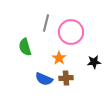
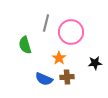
green semicircle: moved 2 px up
black star: moved 1 px right, 1 px down
brown cross: moved 1 px right, 1 px up
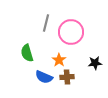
green semicircle: moved 2 px right, 8 px down
orange star: moved 2 px down
blue semicircle: moved 2 px up
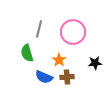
gray line: moved 7 px left, 6 px down
pink circle: moved 2 px right
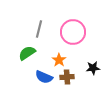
green semicircle: rotated 72 degrees clockwise
black star: moved 2 px left, 5 px down
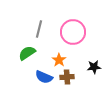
black star: moved 1 px right, 1 px up
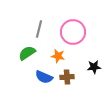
orange star: moved 1 px left, 4 px up; rotated 24 degrees counterclockwise
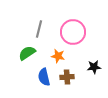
blue semicircle: rotated 54 degrees clockwise
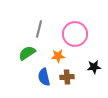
pink circle: moved 2 px right, 2 px down
orange star: rotated 16 degrees counterclockwise
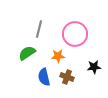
brown cross: rotated 24 degrees clockwise
